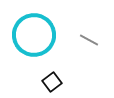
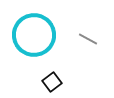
gray line: moved 1 px left, 1 px up
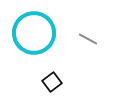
cyan circle: moved 2 px up
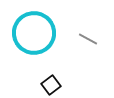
black square: moved 1 px left, 3 px down
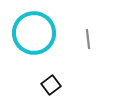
gray line: rotated 54 degrees clockwise
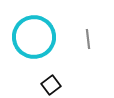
cyan circle: moved 4 px down
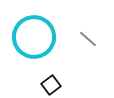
gray line: rotated 42 degrees counterclockwise
